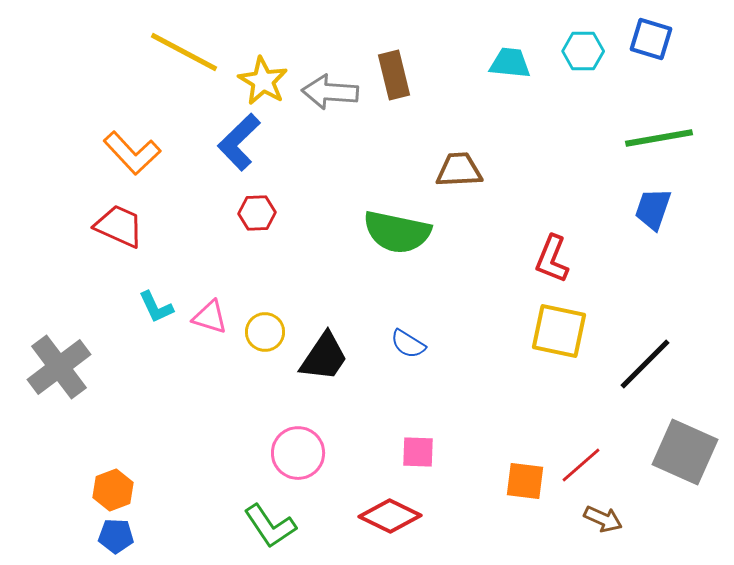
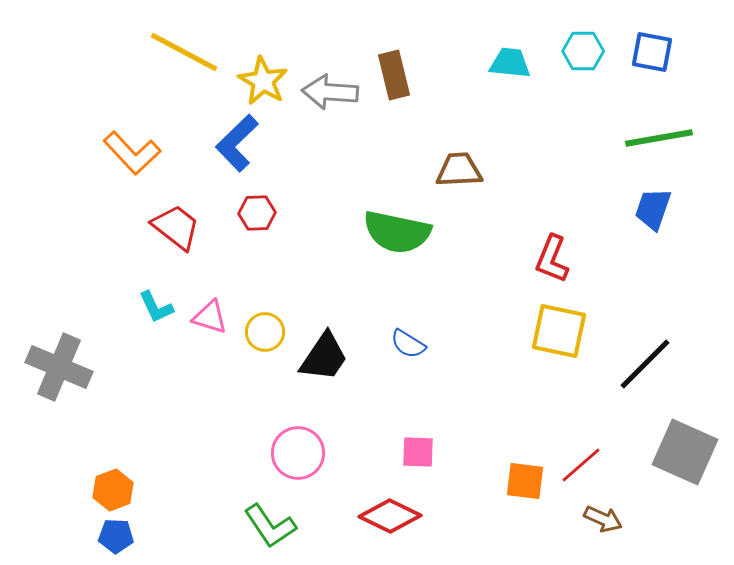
blue square: moved 1 px right, 13 px down; rotated 6 degrees counterclockwise
blue L-shape: moved 2 px left, 1 px down
red trapezoid: moved 57 px right, 1 px down; rotated 14 degrees clockwise
gray cross: rotated 30 degrees counterclockwise
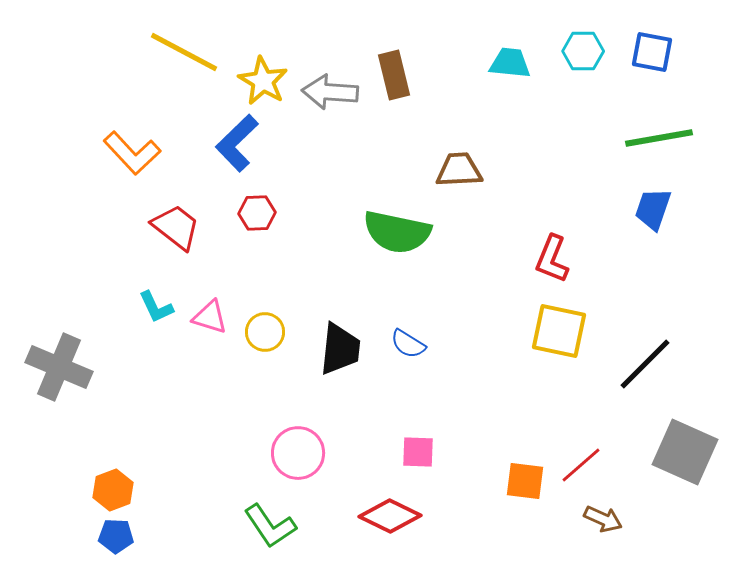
black trapezoid: moved 16 px right, 8 px up; rotated 28 degrees counterclockwise
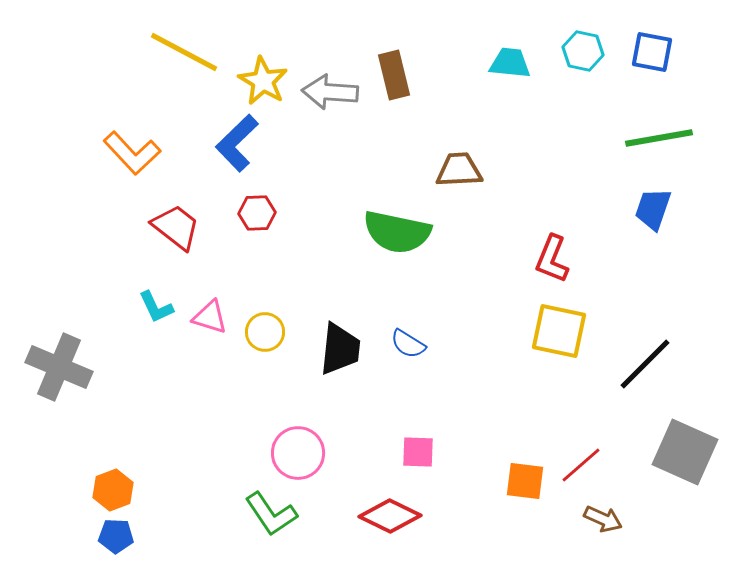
cyan hexagon: rotated 12 degrees clockwise
green L-shape: moved 1 px right, 12 px up
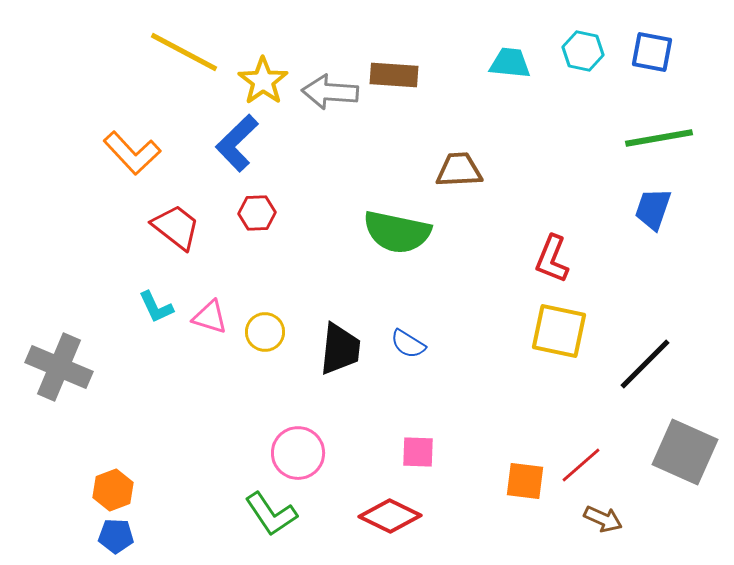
brown rectangle: rotated 72 degrees counterclockwise
yellow star: rotated 6 degrees clockwise
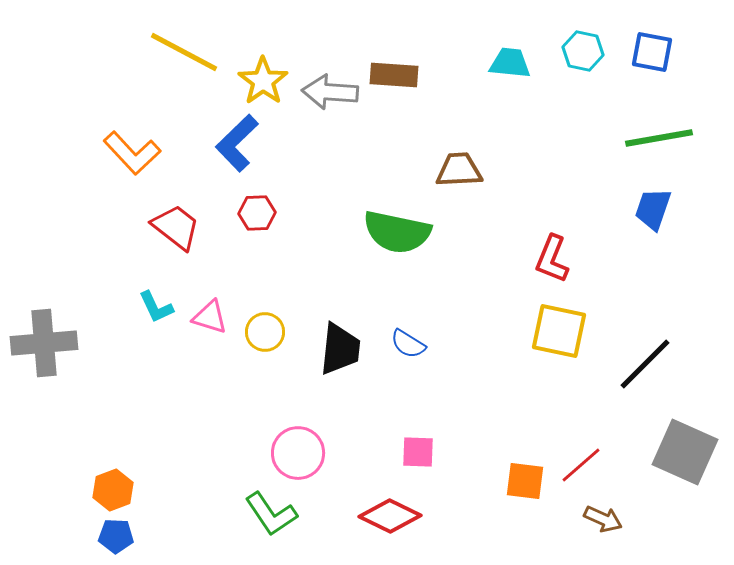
gray cross: moved 15 px left, 24 px up; rotated 28 degrees counterclockwise
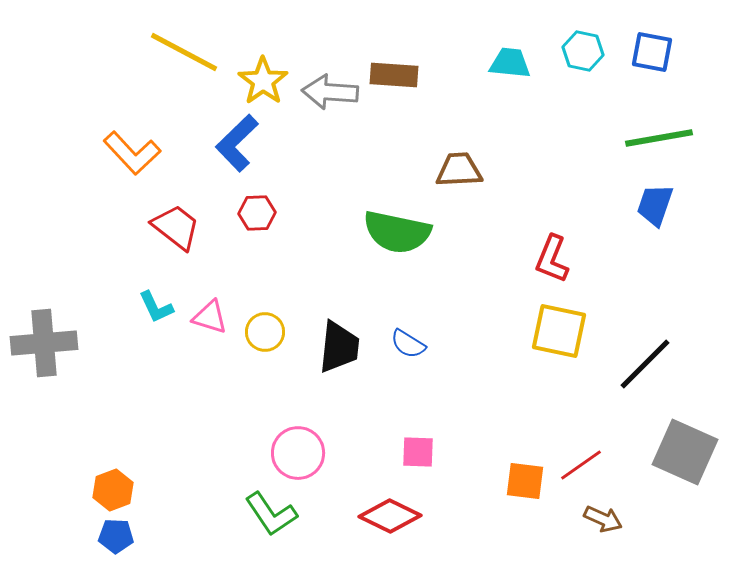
blue trapezoid: moved 2 px right, 4 px up
black trapezoid: moved 1 px left, 2 px up
red line: rotated 6 degrees clockwise
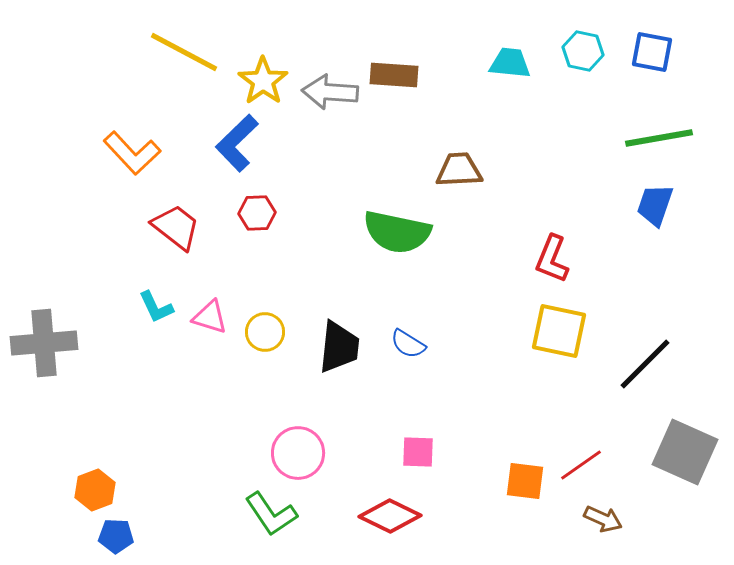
orange hexagon: moved 18 px left
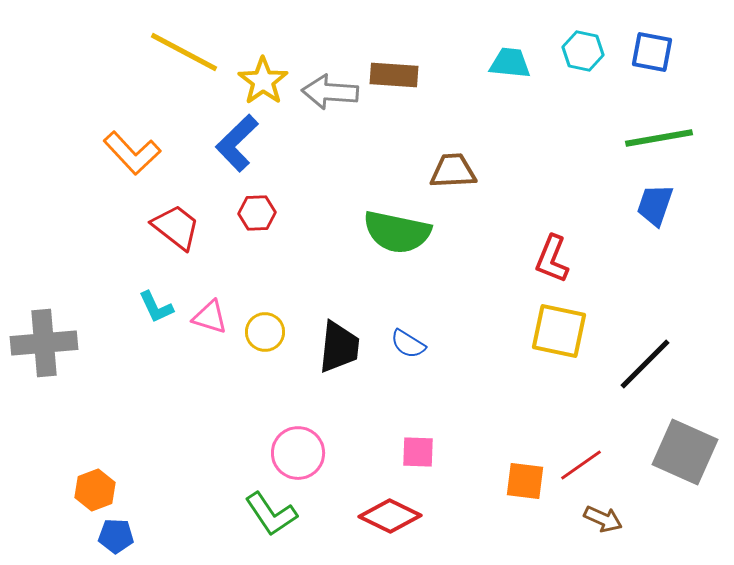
brown trapezoid: moved 6 px left, 1 px down
